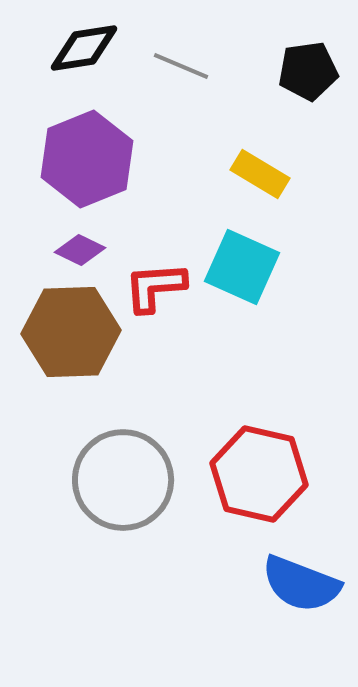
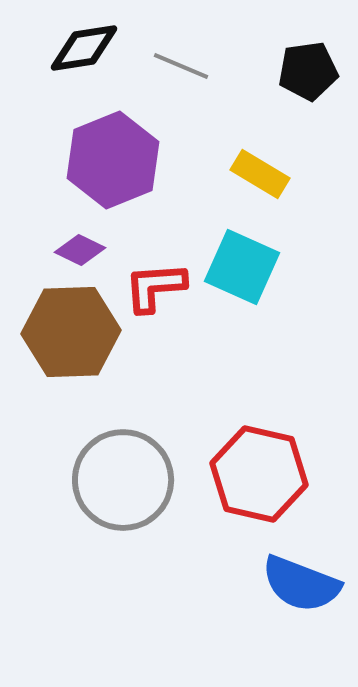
purple hexagon: moved 26 px right, 1 px down
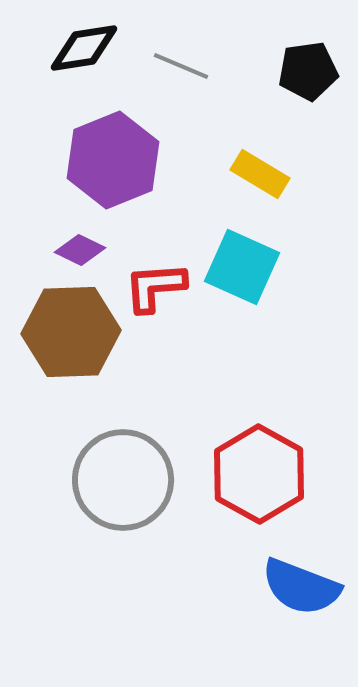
red hexagon: rotated 16 degrees clockwise
blue semicircle: moved 3 px down
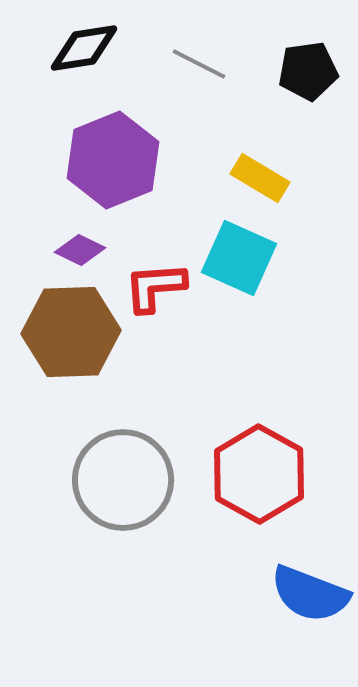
gray line: moved 18 px right, 2 px up; rotated 4 degrees clockwise
yellow rectangle: moved 4 px down
cyan square: moved 3 px left, 9 px up
blue semicircle: moved 9 px right, 7 px down
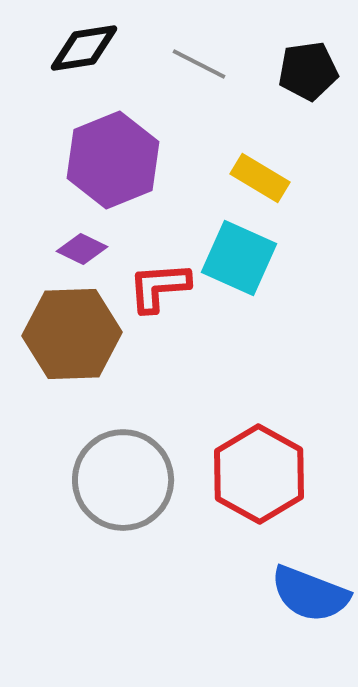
purple diamond: moved 2 px right, 1 px up
red L-shape: moved 4 px right
brown hexagon: moved 1 px right, 2 px down
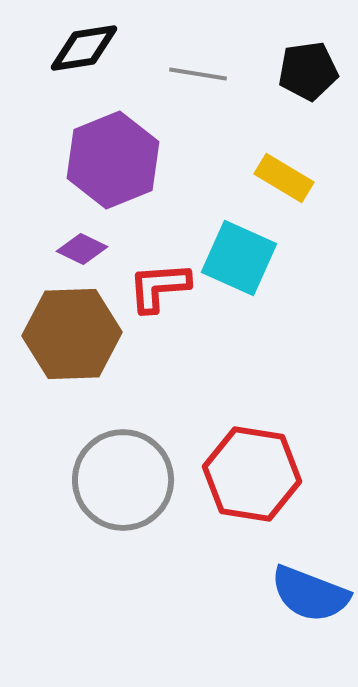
gray line: moved 1 px left, 10 px down; rotated 18 degrees counterclockwise
yellow rectangle: moved 24 px right
red hexagon: moved 7 px left; rotated 20 degrees counterclockwise
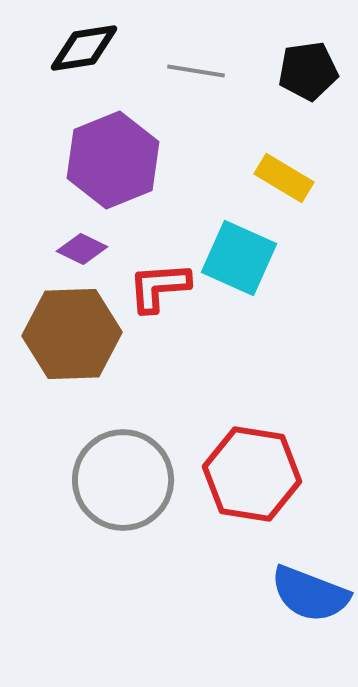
gray line: moved 2 px left, 3 px up
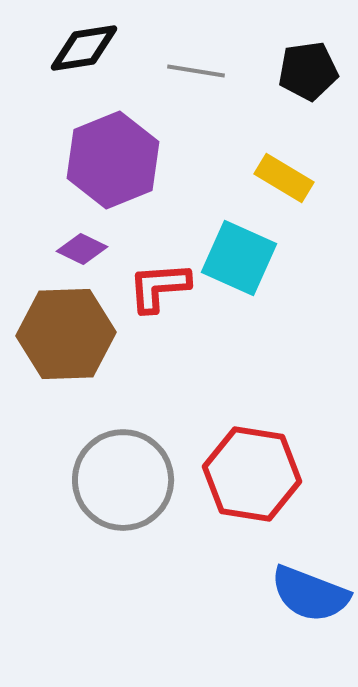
brown hexagon: moved 6 px left
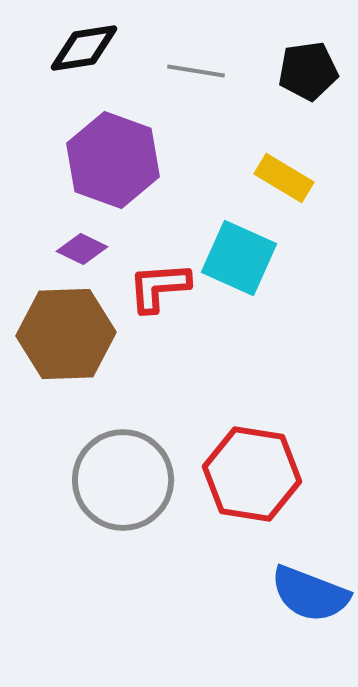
purple hexagon: rotated 18 degrees counterclockwise
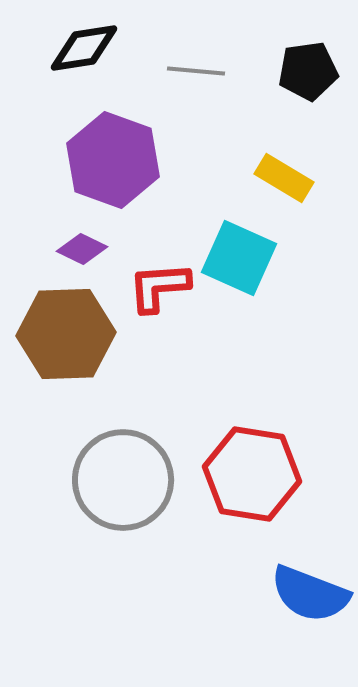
gray line: rotated 4 degrees counterclockwise
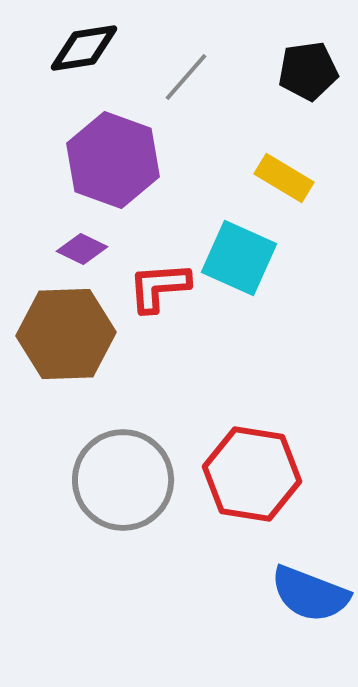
gray line: moved 10 px left, 6 px down; rotated 54 degrees counterclockwise
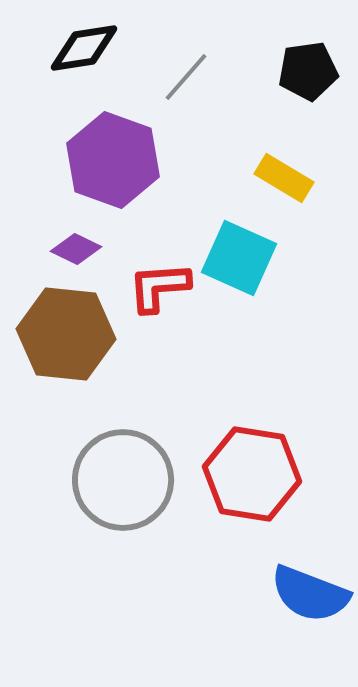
purple diamond: moved 6 px left
brown hexagon: rotated 8 degrees clockwise
